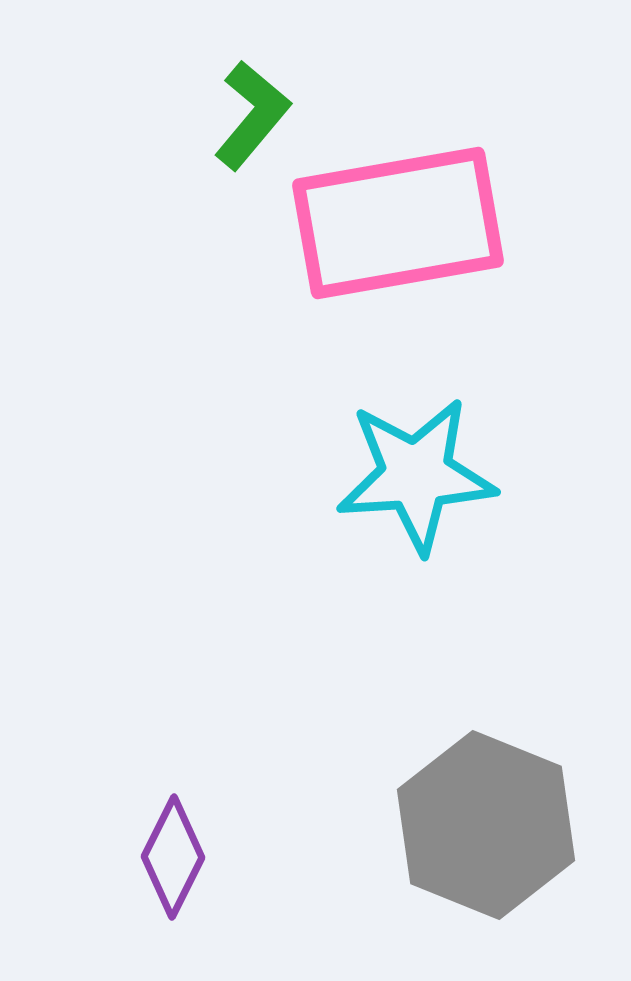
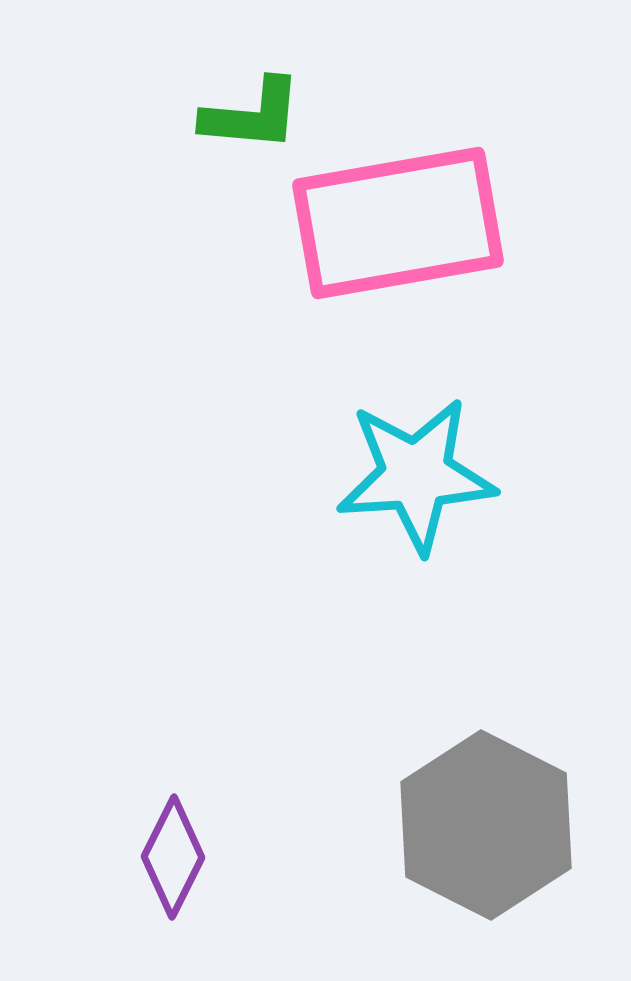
green L-shape: rotated 55 degrees clockwise
gray hexagon: rotated 5 degrees clockwise
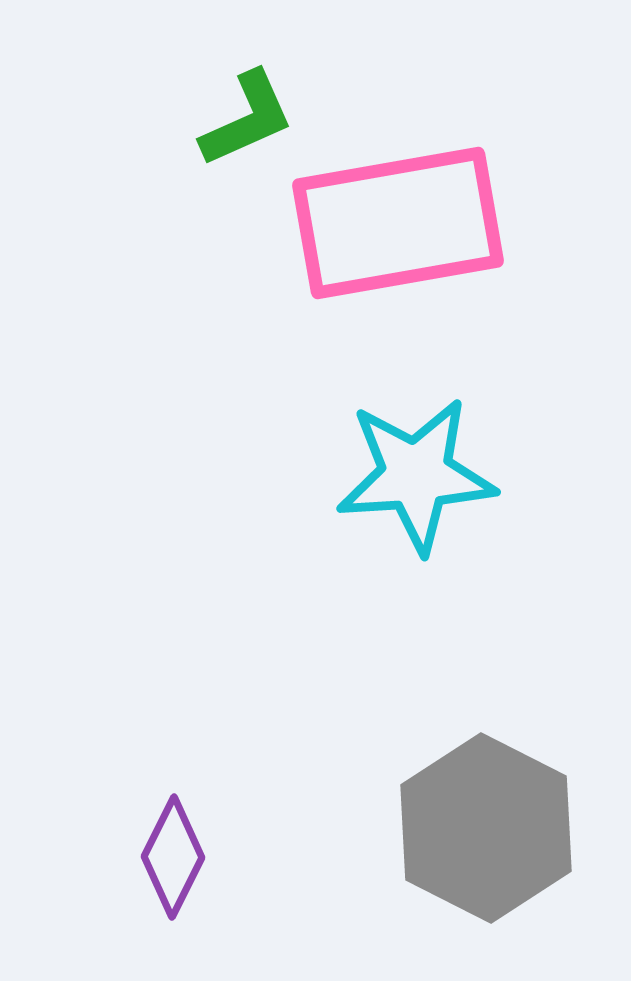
green L-shape: moved 5 px left, 4 px down; rotated 29 degrees counterclockwise
gray hexagon: moved 3 px down
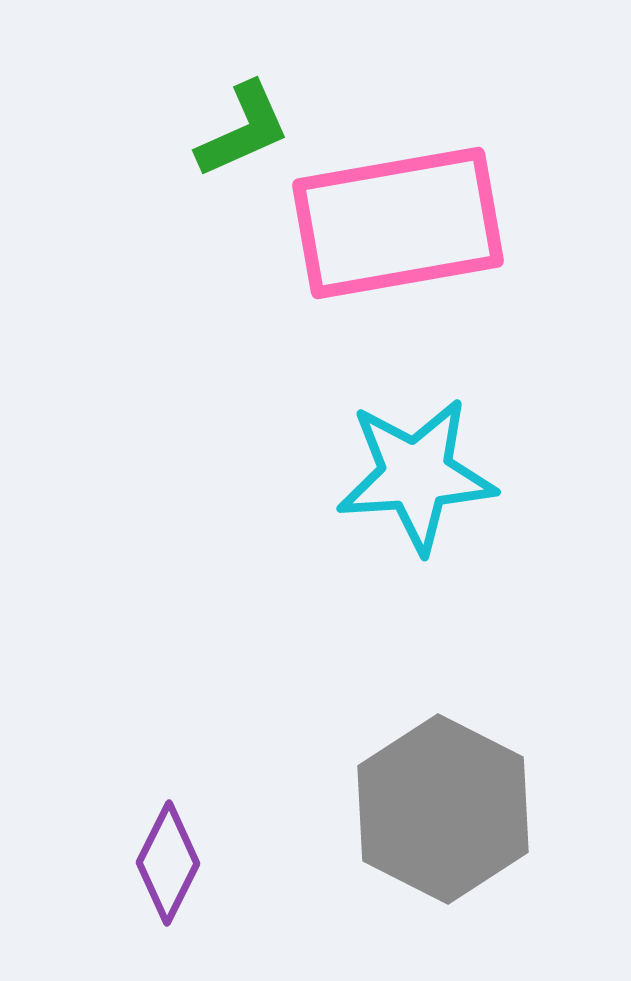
green L-shape: moved 4 px left, 11 px down
gray hexagon: moved 43 px left, 19 px up
purple diamond: moved 5 px left, 6 px down
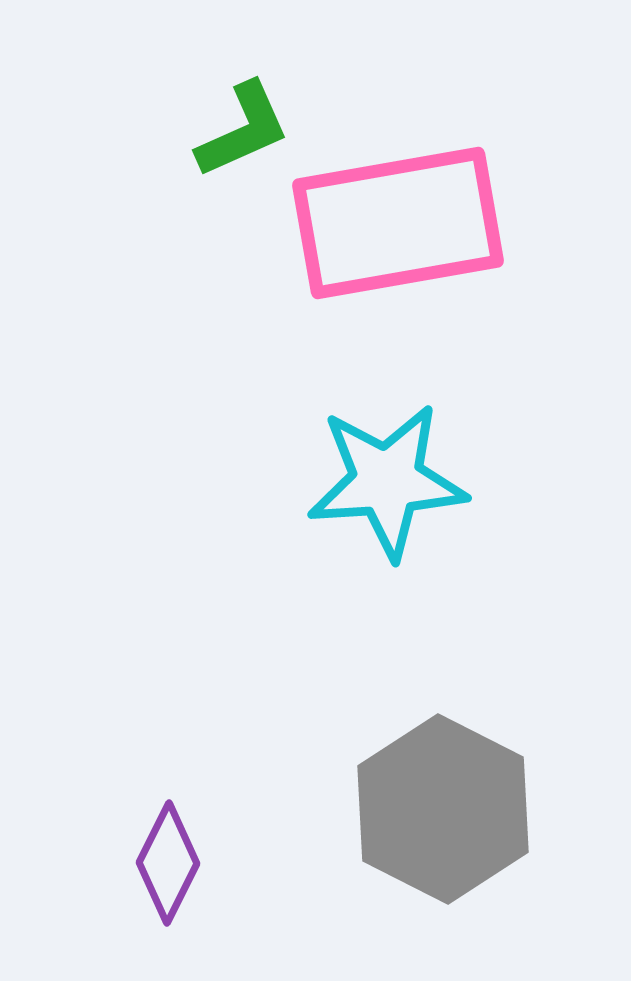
cyan star: moved 29 px left, 6 px down
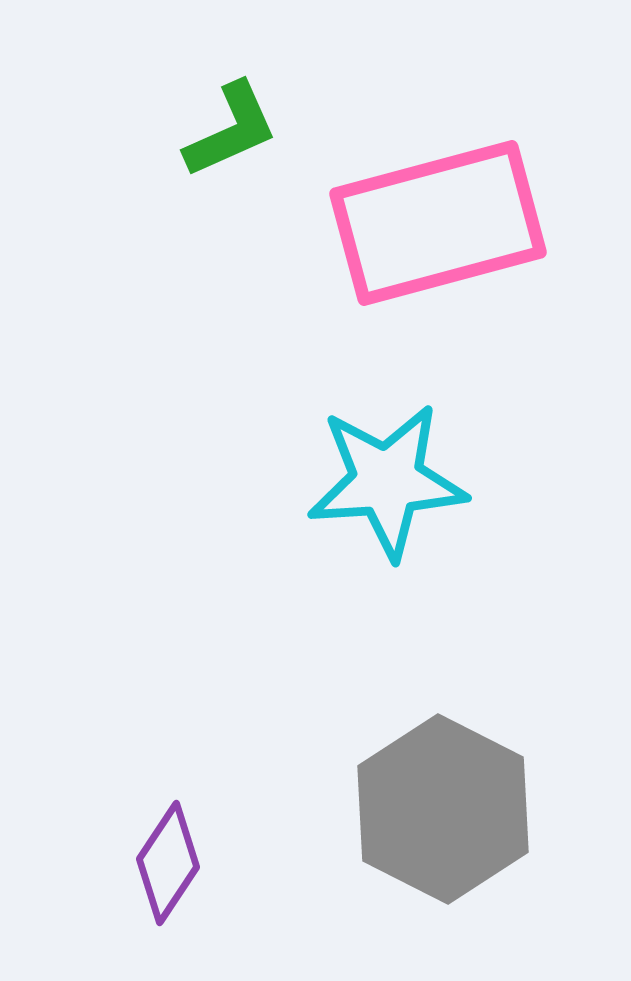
green L-shape: moved 12 px left
pink rectangle: moved 40 px right; rotated 5 degrees counterclockwise
purple diamond: rotated 7 degrees clockwise
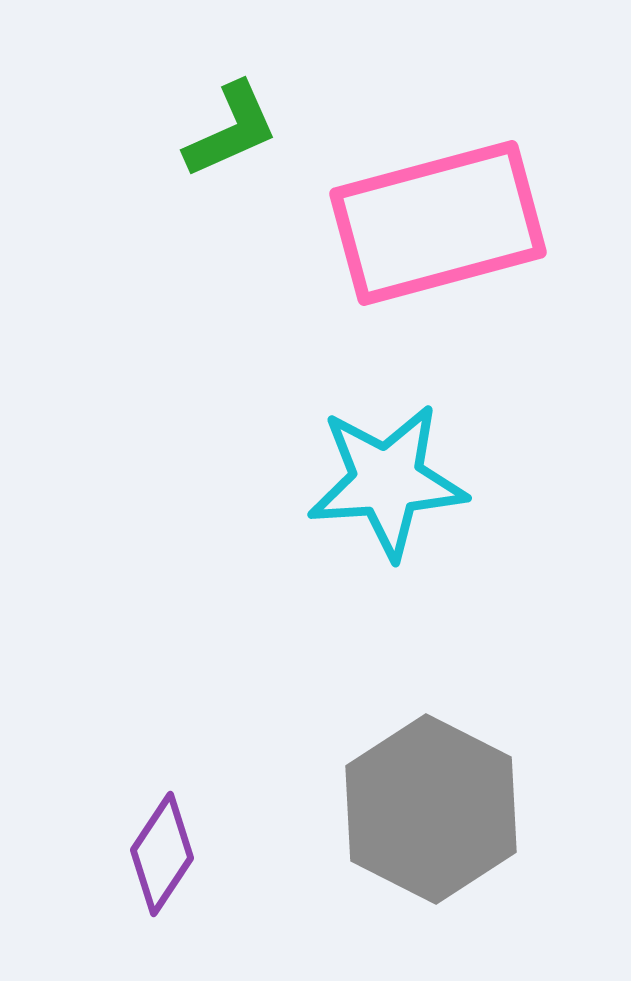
gray hexagon: moved 12 px left
purple diamond: moved 6 px left, 9 px up
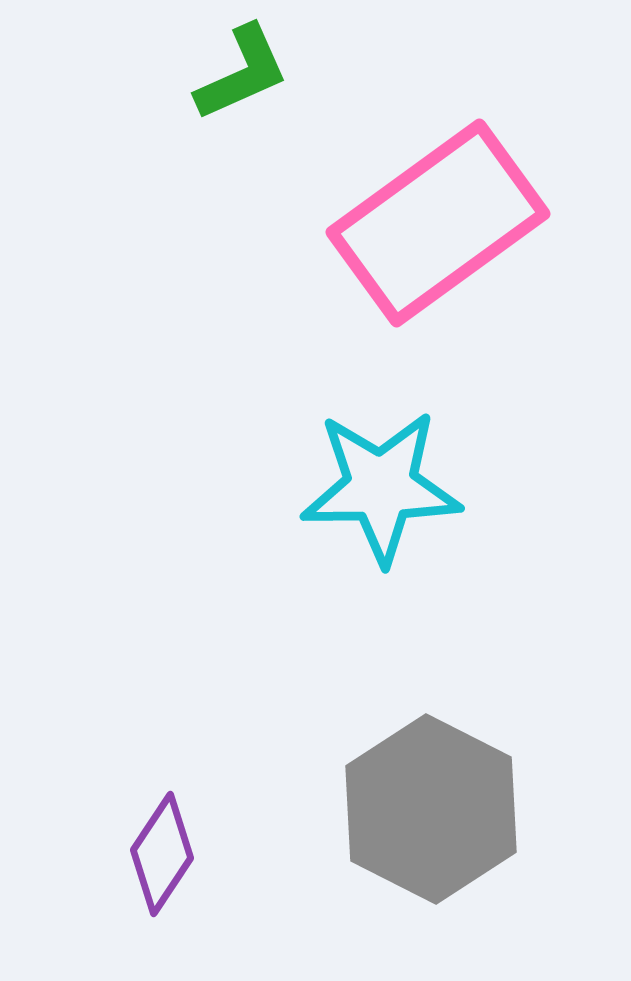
green L-shape: moved 11 px right, 57 px up
pink rectangle: rotated 21 degrees counterclockwise
cyan star: moved 6 px left, 6 px down; rotated 3 degrees clockwise
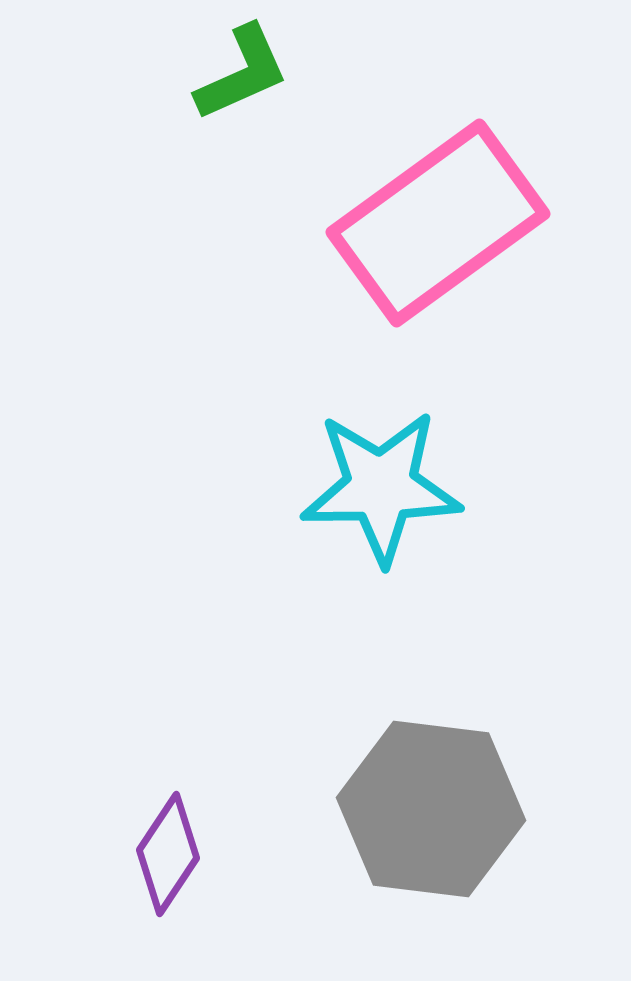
gray hexagon: rotated 20 degrees counterclockwise
purple diamond: moved 6 px right
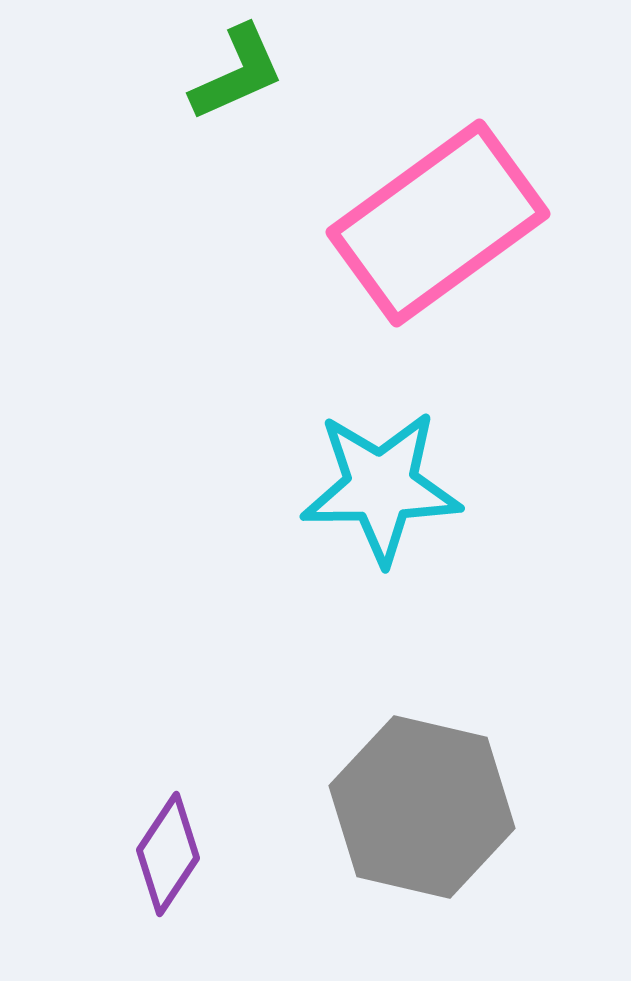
green L-shape: moved 5 px left
gray hexagon: moved 9 px left, 2 px up; rotated 6 degrees clockwise
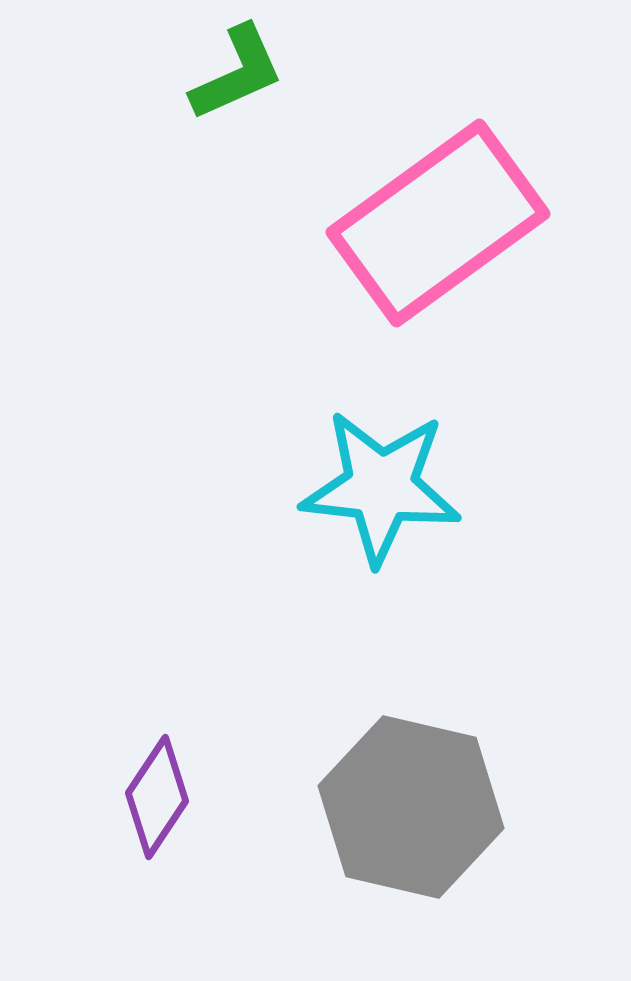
cyan star: rotated 7 degrees clockwise
gray hexagon: moved 11 px left
purple diamond: moved 11 px left, 57 px up
